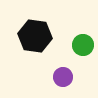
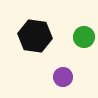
green circle: moved 1 px right, 8 px up
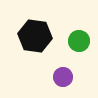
green circle: moved 5 px left, 4 px down
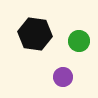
black hexagon: moved 2 px up
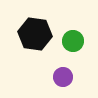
green circle: moved 6 px left
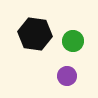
purple circle: moved 4 px right, 1 px up
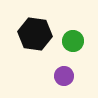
purple circle: moved 3 px left
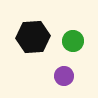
black hexagon: moved 2 px left, 3 px down; rotated 12 degrees counterclockwise
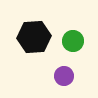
black hexagon: moved 1 px right
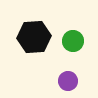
purple circle: moved 4 px right, 5 px down
